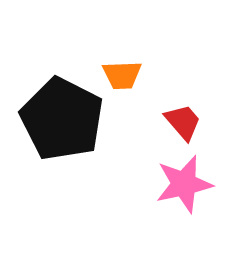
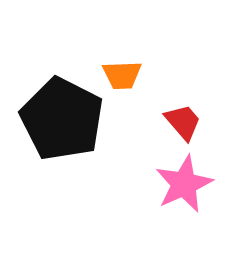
pink star: rotated 12 degrees counterclockwise
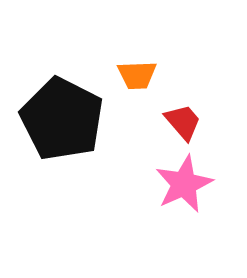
orange trapezoid: moved 15 px right
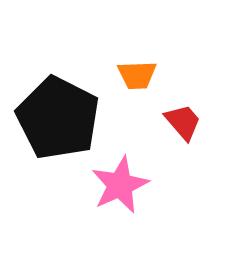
black pentagon: moved 4 px left, 1 px up
pink star: moved 64 px left, 1 px down
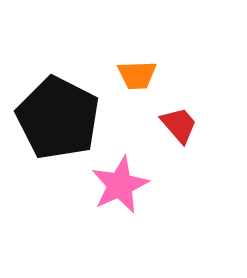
red trapezoid: moved 4 px left, 3 px down
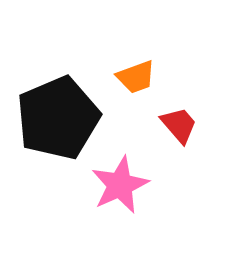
orange trapezoid: moved 1 px left, 2 px down; rotated 18 degrees counterclockwise
black pentagon: rotated 22 degrees clockwise
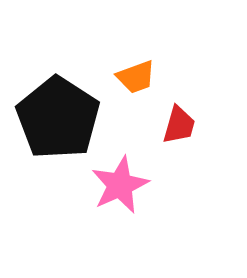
black pentagon: rotated 16 degrees counterclockwise
red trapezoid: rotated 57 degrees clockwise
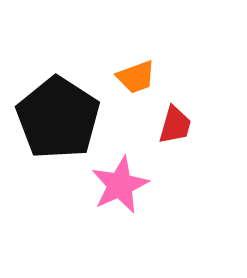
red trapezoid: moved 4 px left
